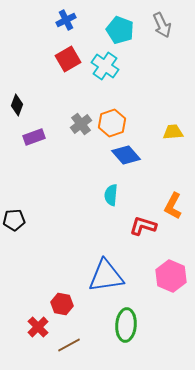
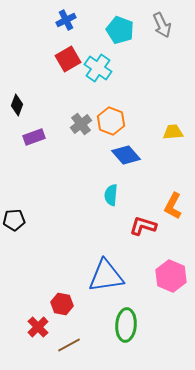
cyan cross: moved 7 px left, 2 px down
orange hexagon: moved 1 px left, 2 px up; rotated 20 degrees counterclockwise
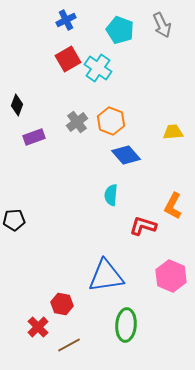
gray cross: moved 4 px left, 2 px up
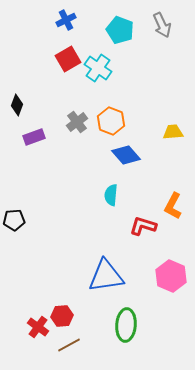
red hexagon: moved 12 px down; rotated 15 degrees counterclockwise
red cross: rotated 10 degrees counterclockwise
